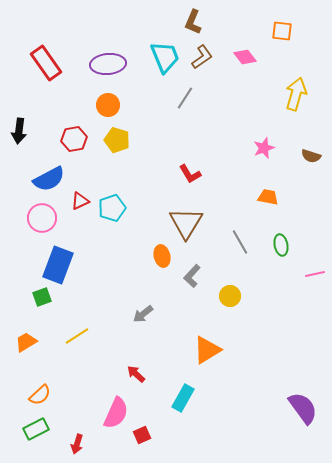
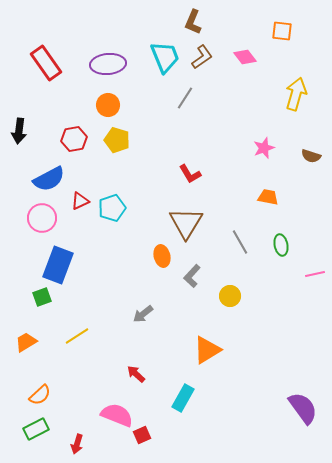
pink semicircle at (116, 413): moved 1 px right, 2 px down; rotated 92 degrees counterclockwise
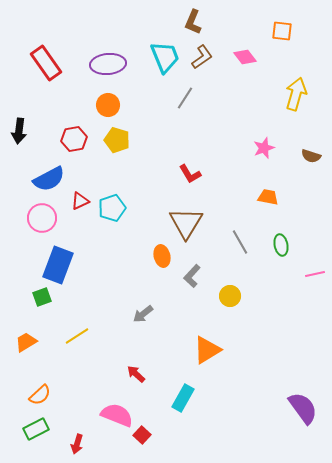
red square at (142, 435): rotated 24 degrees counterclockwise
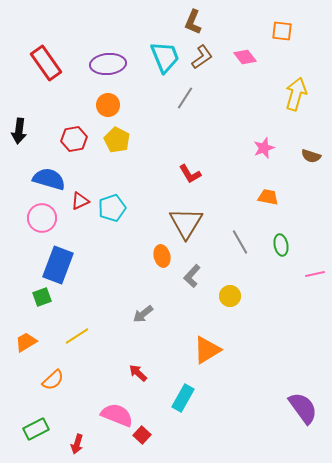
yellow pentagon at (117, 140): rotated 10 degrees clockwise
blue semicircle at (49, 179): rotated 136 degrees counterclockwise
red arrow at (136, 374): moved 2 px right, 1 px up
orange semicircle at (40, 395): moved 13 px right, 15 px up
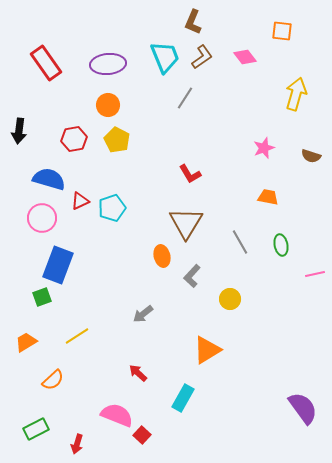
yellow circle at (230, 296): moved 3 px down
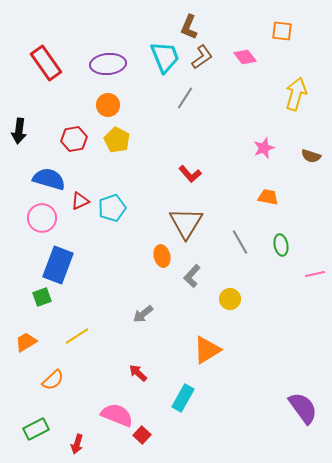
brown L-shape at (193, 22): moved 4 px left, 5 px down
red L-shape at (190, 174): rotated 10 degrees counterclockwise
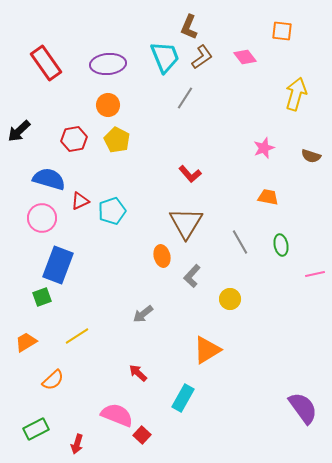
black arrow at (19, 131): rotated 40 degrees clockwise
cyan pentagon at (112, 208): moved 3 px down
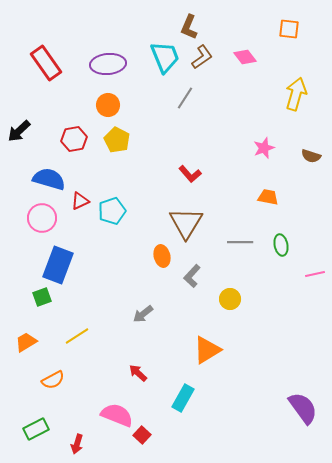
orange square at (282, 31): moved 7 px right, 2 px up
gray line at (240, 242): rotated 60 degrees counterclockwise
orange semicircle at (53, 380): rotated 15 degrees clockwise
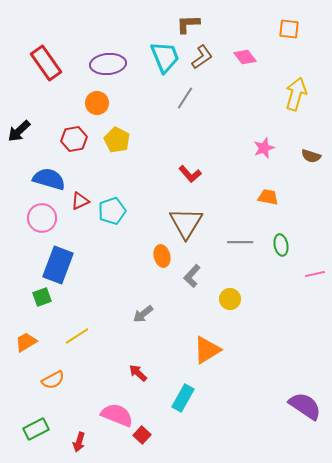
brown L-shape at (189, 27): moved 1 px left, 3 px up; rotated 65 degrees clockwise
orange circle at (108, 105): moved 11 px left, 2 px up
purple semicircle at (303, 408): moved 2 px right, 2 px up; rotated 20 degrees counterclockwise
red arrow at (77, 444): moved 2 px right, 2 px up
